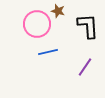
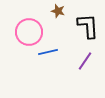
pink circle: moved 8 px left, 8 px down
purple line: moved 6 px up
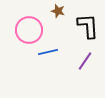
pink circle: moved 2 px up
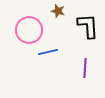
purple line: moved 7 px down; rotated 30 degrees counterclockwise
